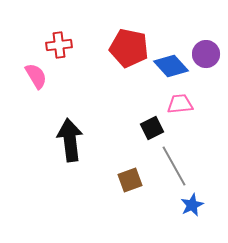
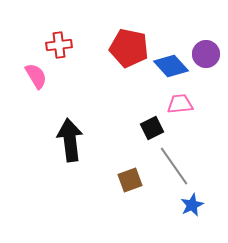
gray line: rotated 6 degrees counterclockwise
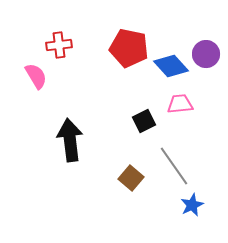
black square: moved 8 px left, 7 px up
brown square: moved 1 px right, 2 px up; rotated 30 degrees counterclockwise
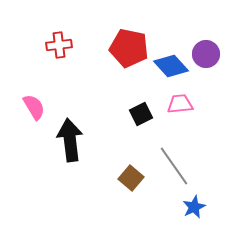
pink semicircle: moved 2 px left, 31 px down
black square: moved 3 px left, 7 px up
blue star: moved 2 px right, 2 px down
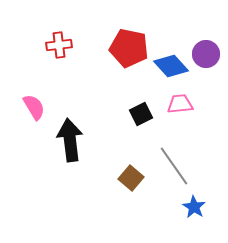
blue star: rotated 15 degrees counterclockwise
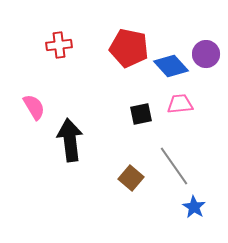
black square: rotated 15 degrees clockwise
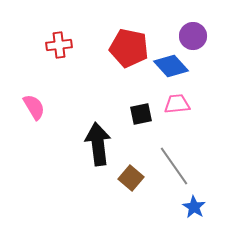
purple circle: moved 13 px left, 18 px up
pink trapezoid: moved 3 px left
black arrow: moved 28 px right, 4 px down
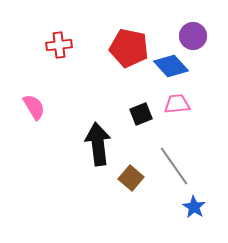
black square: rotated 10 degrees counterclockwise
